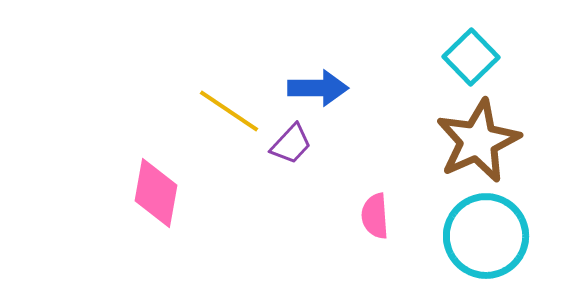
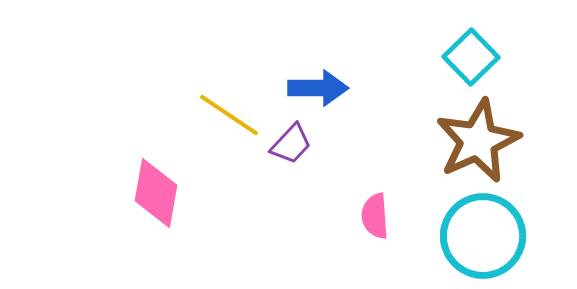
yellow line: moved 4 px down
cyan circle: moved 3 px left
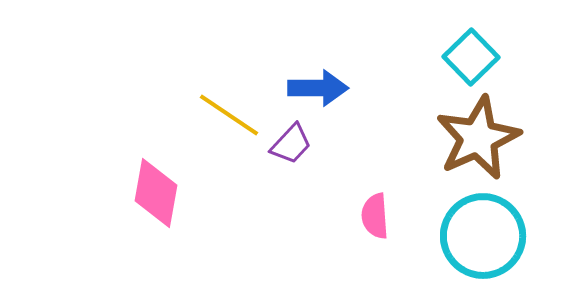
brown star: moved 3 px up
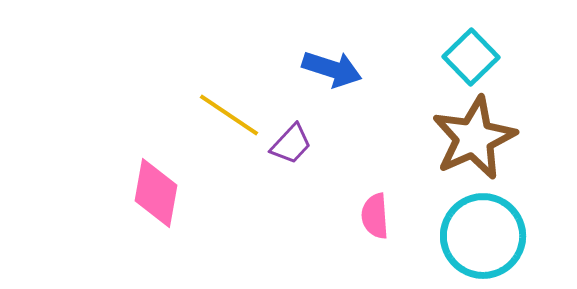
blue arrow: moved 14 px right, 19 px up; rotated 18 degrees clockwise
brown star: moved 4 px left
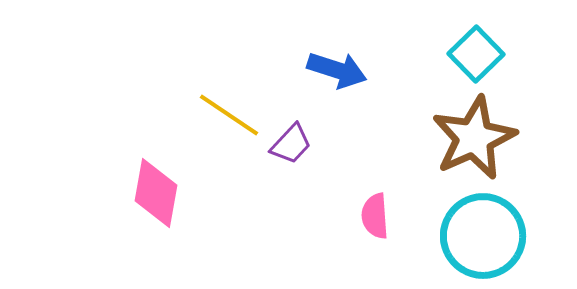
cyan square: moved 5 px right, 3 px up
blue arrow: moved 5 px right, 1 px down
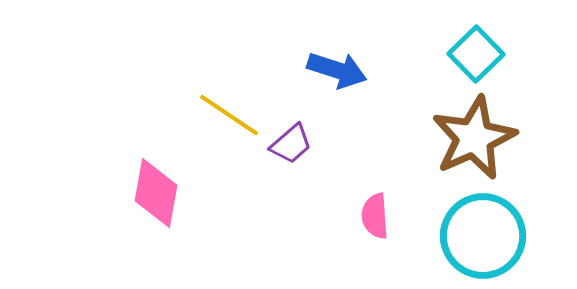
purple trapezoid: rotated 6 degrees clockwise
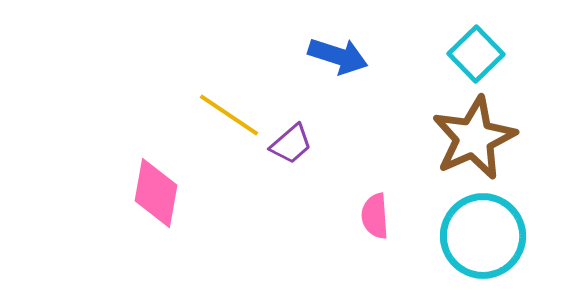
blue arrow: moved 1 px right, 14 px up
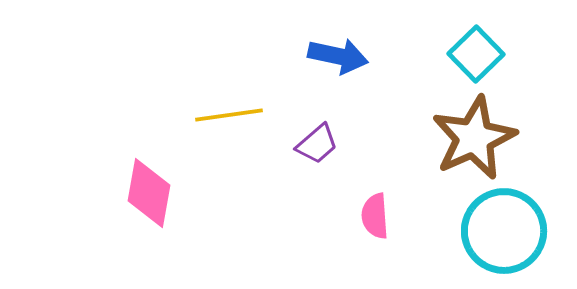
blue arrow: rotated 6 degrees counterclockwise
yellow line: rotated 42 degrees counterclockwise
purple trapezoid: moved 26 px right
pink diamond: moved 7 px left
cyan circle: moved 21 px right, 5 px up
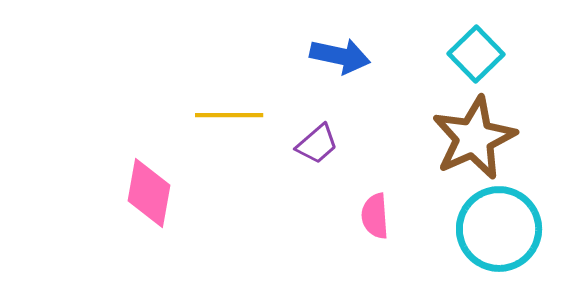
blue arrow: moved 2 px right
yellow line: rotated 8 degrees clockwise
cyan circle: moved 5 px left, 2 px up
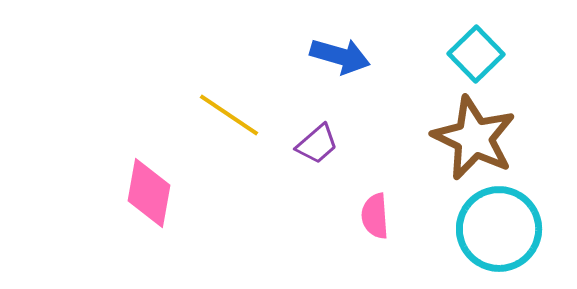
blue arrow: rotated 4 degrees clockwise
yellow line: rotated 34 degrees clockwise
brown star: rotated 22 degrees counterclockwise
